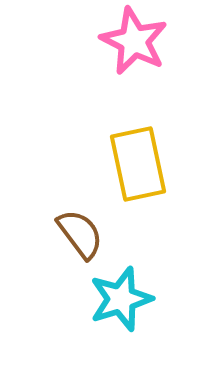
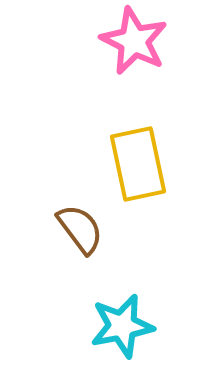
brown semicircle: moved 5 px up
cyan star: moved 1 px right, 27 px down; rotated 6 degrees clockwise
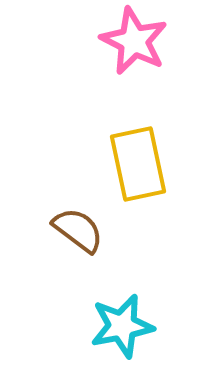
brown semicircle: moved 2 px left, 1 px down; rotated 16 degrees counterclockwise
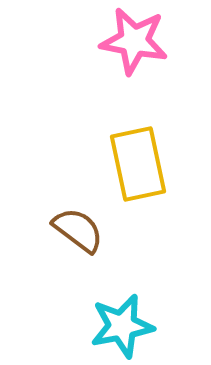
pink star: rotated 16 degrees counterclockwise
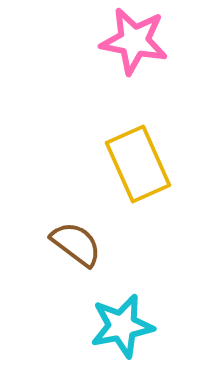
yellow rectangle: rotated 12 degrees counterclockwise
brown semicircle: moved 2 px left, 14 px down
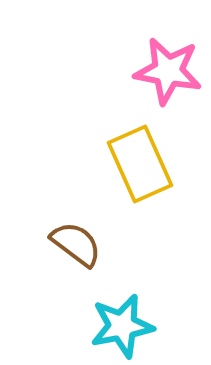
pink star: moved 34 px right, 30 px down
yellow rectangle: moved 2 px right
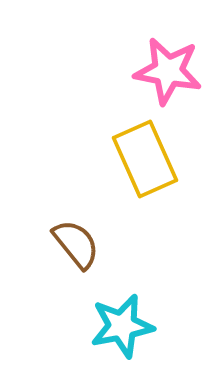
yellow rectangle: moved 5 px right, 5 px up
brown semicircle: rotated 14 degrees clockwise
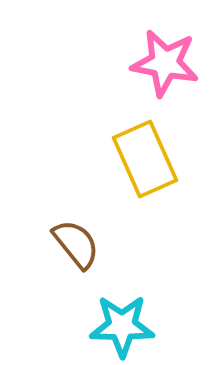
pink star: moved 3 px left, 8 px up
cyan star: rotated 12 degrees clockwise
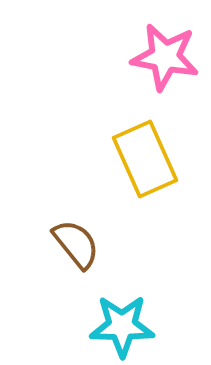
pink star: moved 6 px up
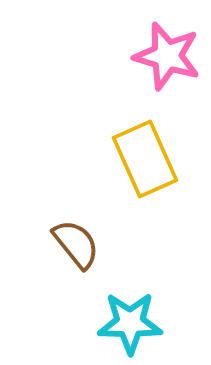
pink star: moved 2 px right, 1 px up; rotated 6 degrees clockwise
cyan star: moved 8 px right, 3 px up
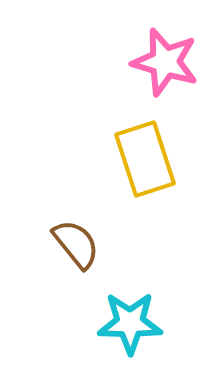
pink star: moved 2 px left, 6 px down
yellow rectangle: rotated 6 degrees clockwise
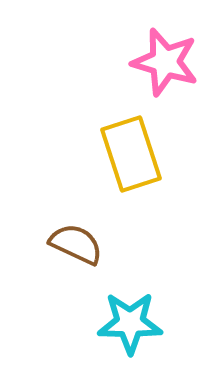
yellow rectangle: moved 14 px left, 5 px up
brown semicircle: rotated 26 degrees counterclockwise
